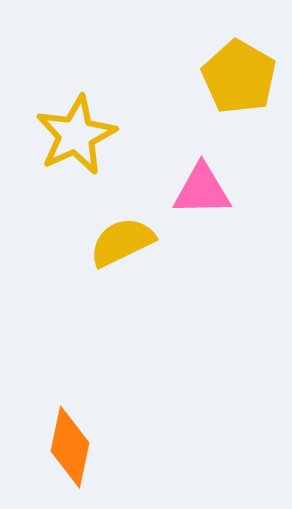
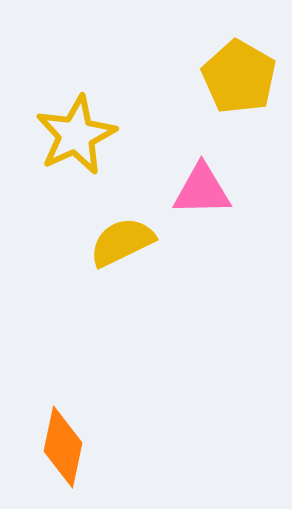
orange diamond: moved 7 px left
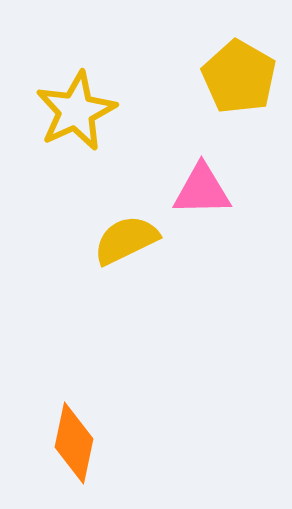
yellow star: moved 24 px up
yellow semicircle: moved 4 px right, 2 px up
orange diamond: moved 11 px right, 4 px up
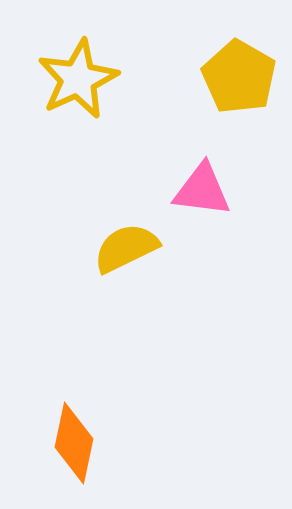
yellow star: moved 2 px right, 32 px up
pink triangle: rotated 8 degrees clockwise
yellow semicircle: moved 8 px down
